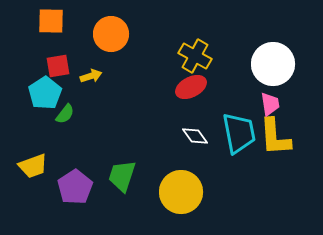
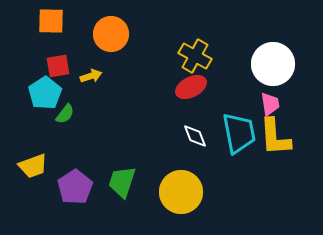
white diamond: rotated 16 degrees clockwise
green trapezoid: moved 6 px down
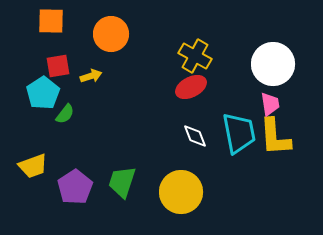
cyan pentagon: moved 2 px left
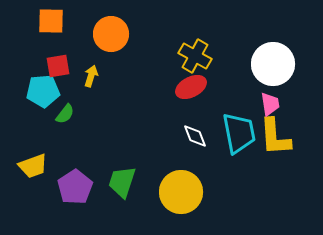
yellow arrow: rotated 55 degrees counterclockwise
cyan pentagon: moved 2 px up; rotated 28 degrees clockwise
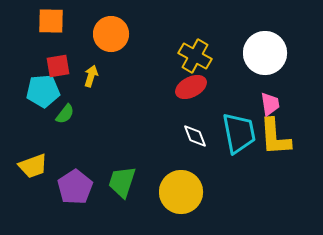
white circle: moved 8 px left, 11 px up
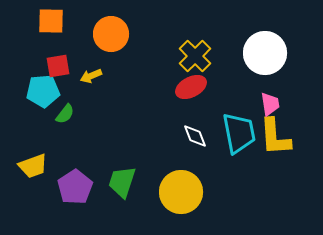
yellow cross: rotated 16 degrees clockwise
yellow arrow: rotated 130 degrees counterclockwise
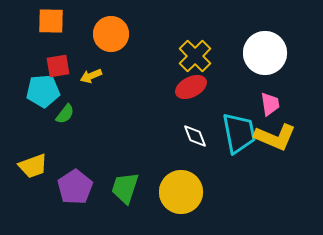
yellow L-shape: rotated 63 degrees counterclockwise
green trapezoid: moved 3 px right, 6 px down
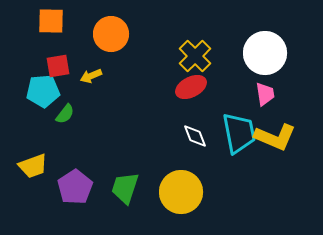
pink trapezoid: moved 5 px left, 10 px up
